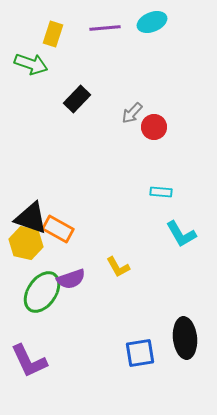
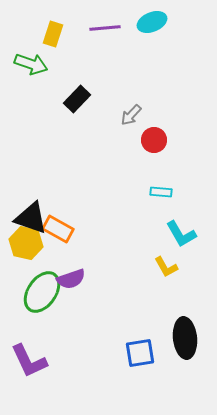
gray arrow: moved 1 px left, 2 px down
red circle: moved 13 px down
yellow L-shape: moved 48 px right
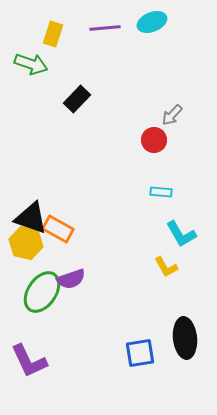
gray arrow: moved 41 px right
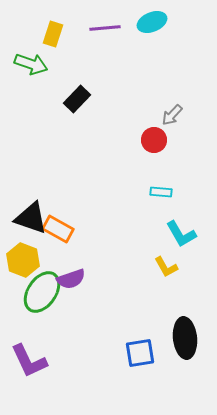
yellow hexagon: moved 3 px left, 17 px down; rotated 8 degrees clockwise
